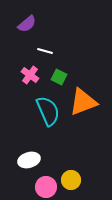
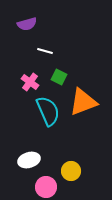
purple semicircle: rotated 24 degrees clockwise
pink cross: moved 7 px down
yellow circle: moved 9 px up
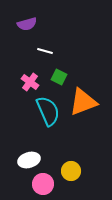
pink circle: moved 3 px left, 3 px up
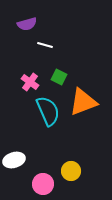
white line: moved 6 px up
white ellipse: moved 15 px left
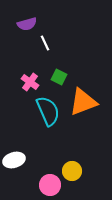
white line: moved 2 px up; rotated 49 degrees clockwise
yellow circle: moved 1 px right
pink circle: moved 7 px right, 1 px down
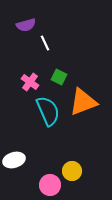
purple semicircle: moved 1 px left, 1 px down
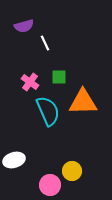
purple semicircle: moved 2 px left, 1 px down
green square: rotated 28 degrees counterclockwise
orange triangle: rotated 20 degrees clockwise
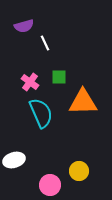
cyan semicircle: moved 7 px left, 2 px down
yellow circle: moved 7 px right
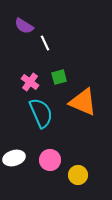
purple semicircle: rotated 48 degrees clockwise
green square: rotated 14 degrees counterclockwise
orange triangle: rotated 24 degrees clockwise
white ellipse: moved 2 px up
yellow circle: moved 1 px left, 4 px down
pink circle: moved 25 px up
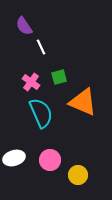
purple semicircle: rotated 24 degrees clockwise
white line: moved 4 px left, 4 px down
pink cross: moved 1 px right
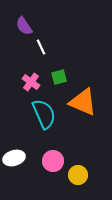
cyan semicircle: moved 3 px right, 1 px down
pink circle: moved 3 px right, 1 px down
